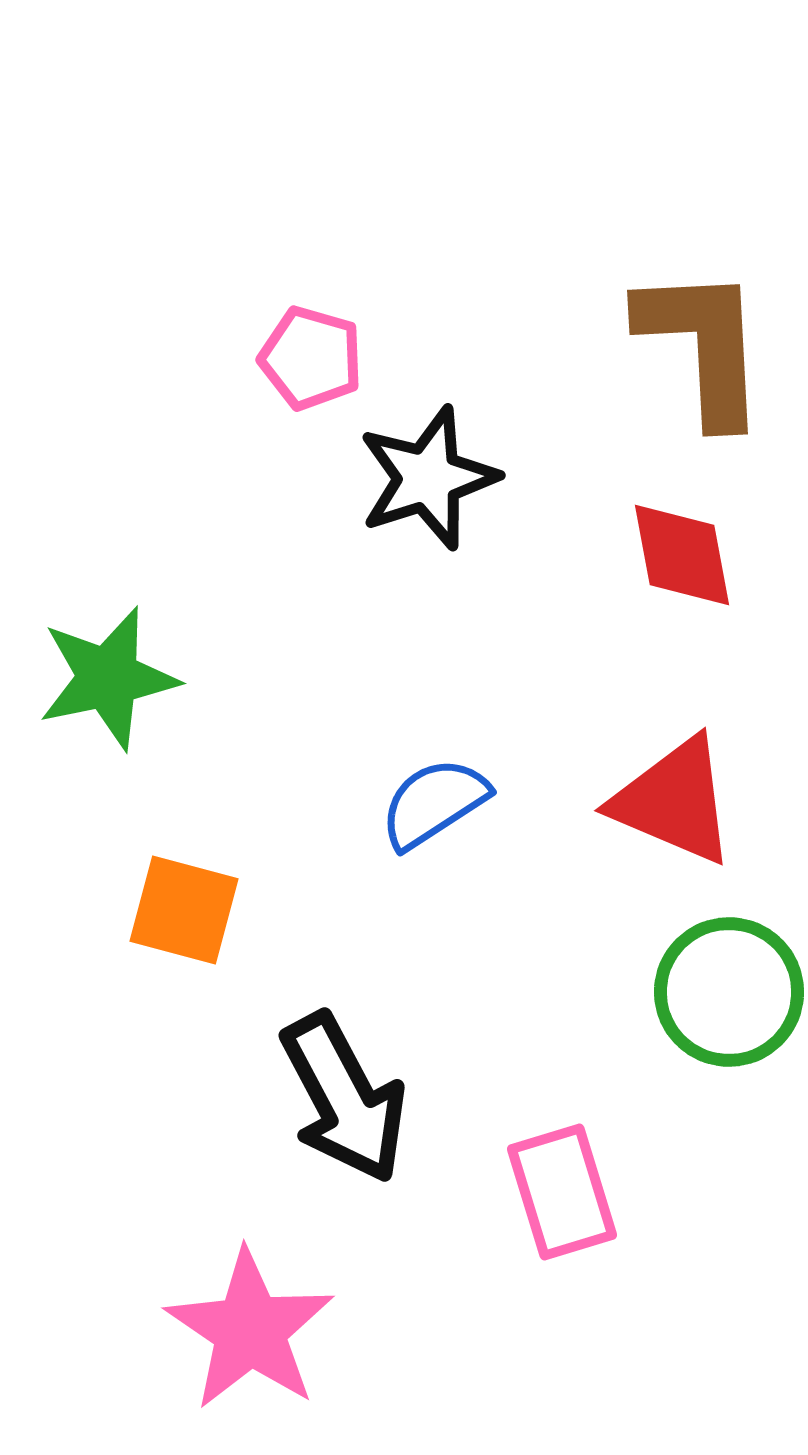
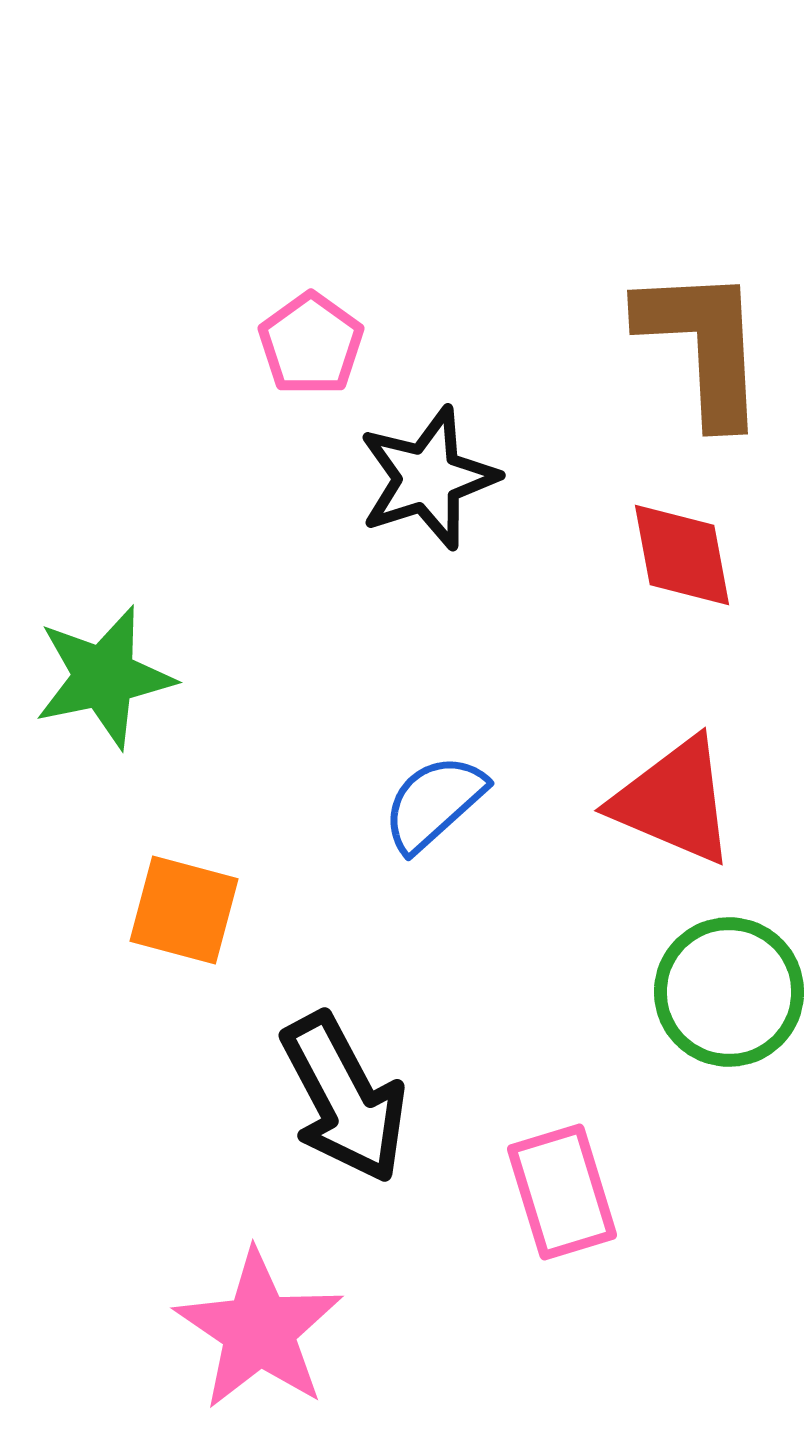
pink pentagon: moved 14 px up; rotated 20 degrees clockwise
green star: moved 4 px left, 1 px up
blue semicircle: rotated 9 degrees counterclockwise
pink star: moved 9 px right
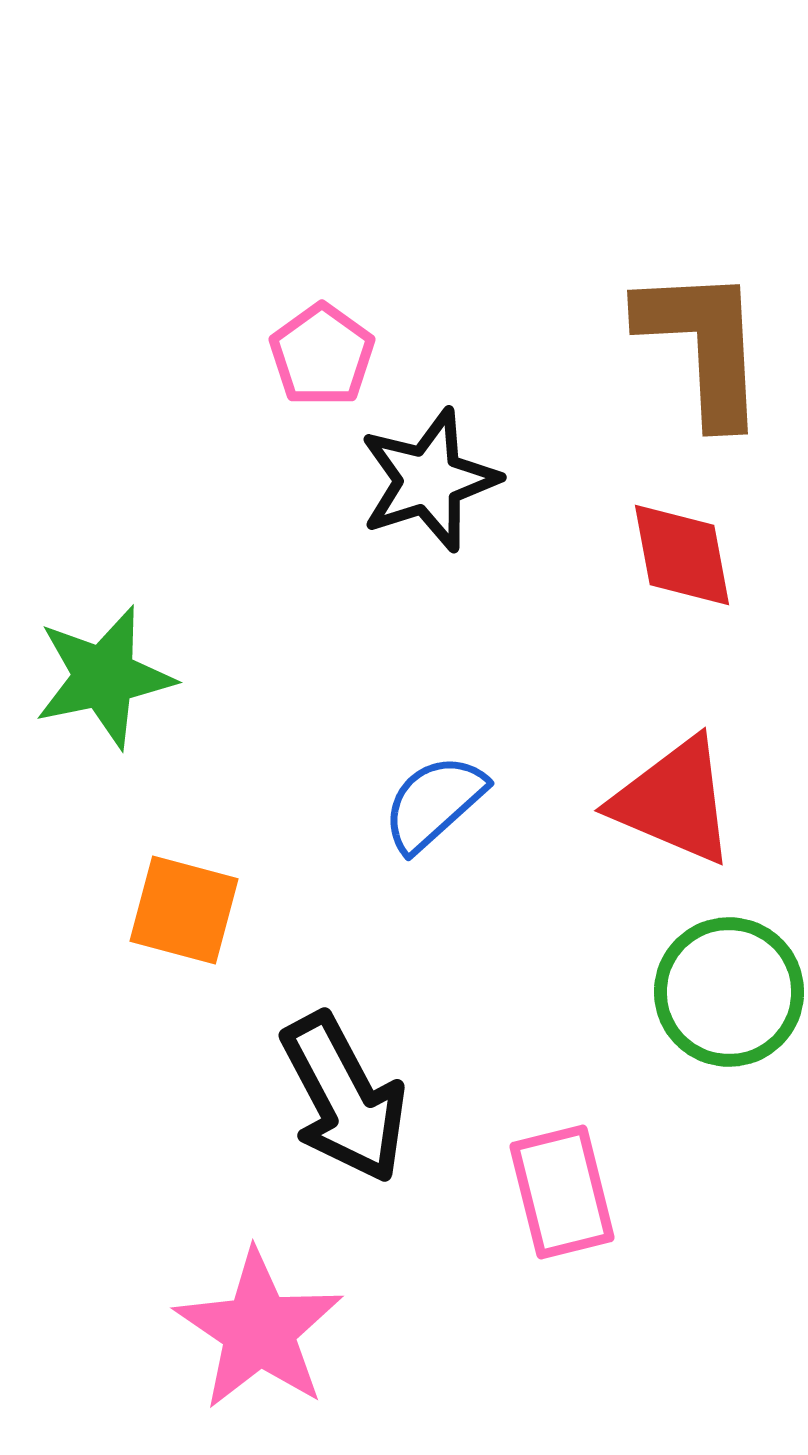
pink pentagon: moved 11 px right, 11 px down
black star: moved 1 px right, 2 px down
pink rectangle: rotated 3 degrees clockwise
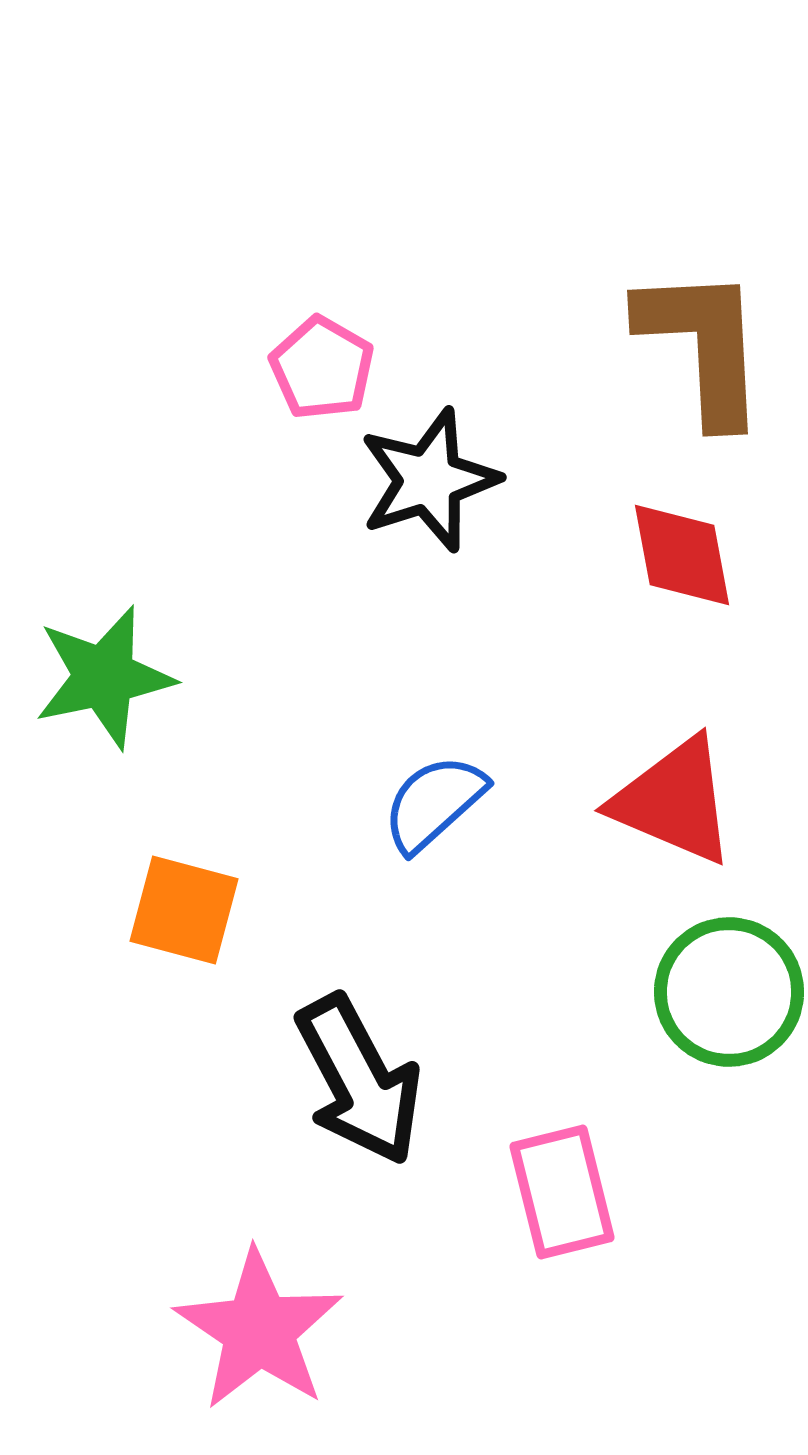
pink pentagon: moved 13 px down; rotated 6 degrees counterclockwise
black arrow: moved 15 px right, 18 px up
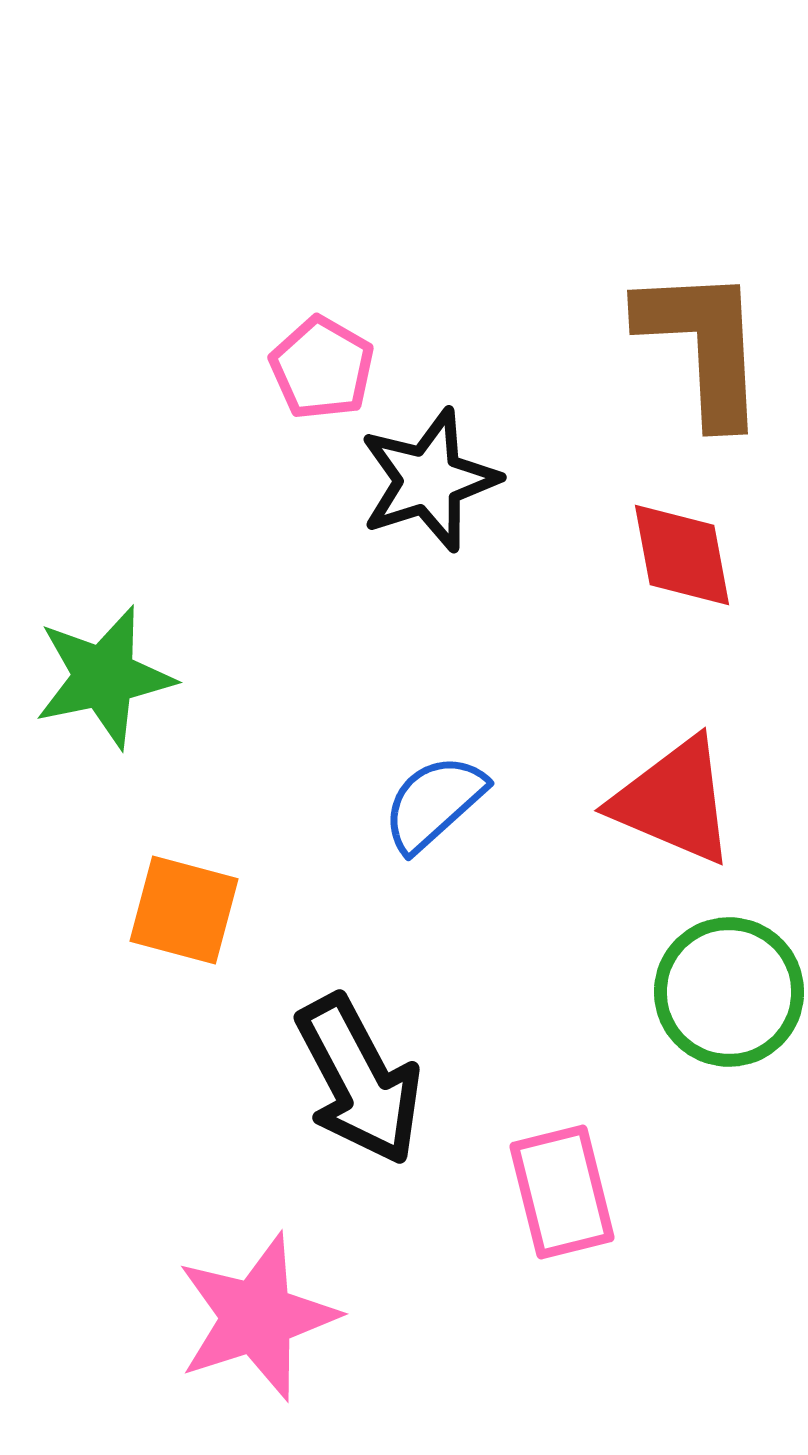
pink star: moved 2 px left, 13 px up; rotated 20 degrees clockwise
